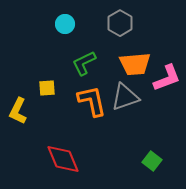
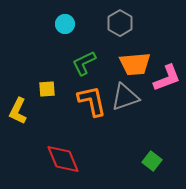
yellow square: moved 1 px down
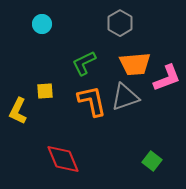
cyan circle: moved 23 px left
yellow square: moved 2 px left, 2 px down
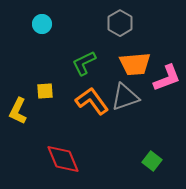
orange L-shape: rotated 24 degrees counterclockwise
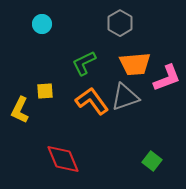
yellow L-shape: moved 2 px right, 1 px up
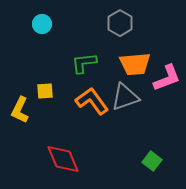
green L-shape: rotated 20 degrees clockwise
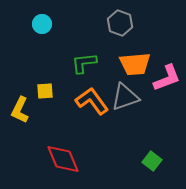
gray hexagon: rotated 10 degrees counterclockwise
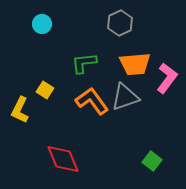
gray hexagon: rotated 15 degrees clockwise
pink L-shape: rotated 32 degrees counterclockwise
yellow square: moved 1 px up; rotated 36 degrees clockwise
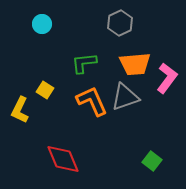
orange L-shape: rotated 12 degrees clockwise
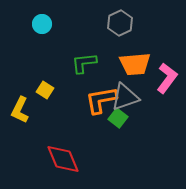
orange L-shape: moved 9 px right, 1 px up; rotated 76 degrees counterclockwise
green square: moved 34 px left, 43 px up
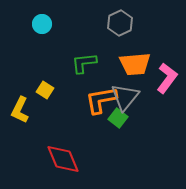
gray triangle: rotated 32 degrees counterclockwise
